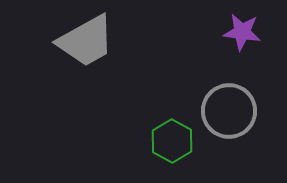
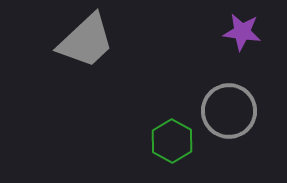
gray trapezoid: rotated 14 degrees counterclockwise
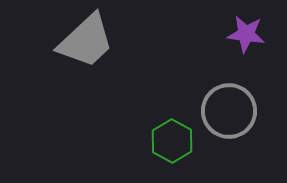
purple star: moved 4 px right, 2 px down
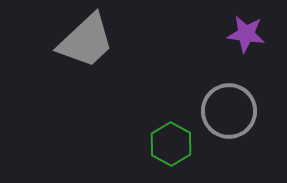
green hexagon: moved 1 px left, 3 px down
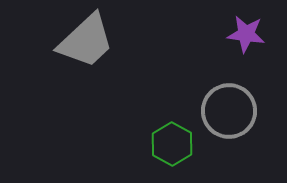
green hexagon: moved 1 px right
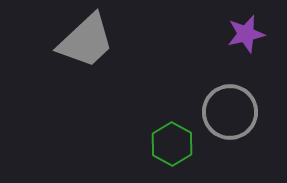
purple star: rotated 21 degrees counterclockwise
gray circle: moved 1 px right, 1 px down
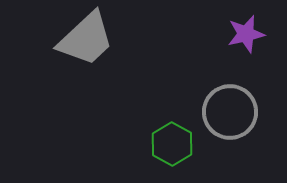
gray trapezoid: moved 2 px up
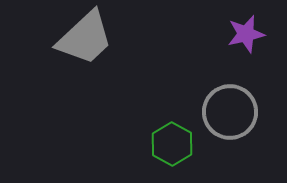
gray trapezoid: moved 1 px left, 1 px up
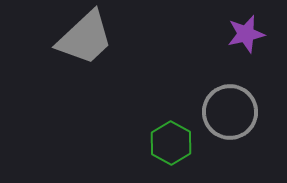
green hexagon: moved 1 px left, 1 px up
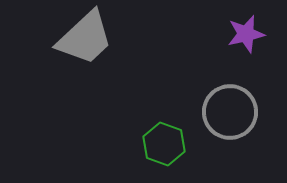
green hexagon: moved 7 px left, 1 px down; rotated 9 degrees counterclockwise
